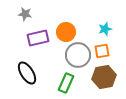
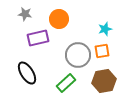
orange circle: moved 7 px left, 13 px up
brown hexagon: moved 4 px down
green rectangle: rotated 24 degrees clockwise
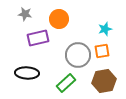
black ellipse: rotated 55 degrees counterclockwise
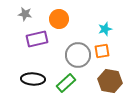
purple rectangle: moved 1 px left, 1 px down
black ellipse: moved 6 px right, 6 px down
brown hexagon: moved 6 px right; rotated 20 degrees clockwise
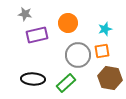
orange circle: moved 9 px right, 4 px down
purple rectangle: moved 4 px up
brown hexagon: moved 3 px up
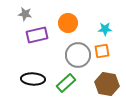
cyan star: rotated 16 degrees clockwise
brown hexagon: moved 3 px left, 6 px down
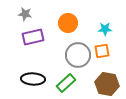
purple rectangle: moved 4 px left, 2 px down
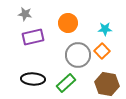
orange square: rotated 35 degrees counterclockwise
